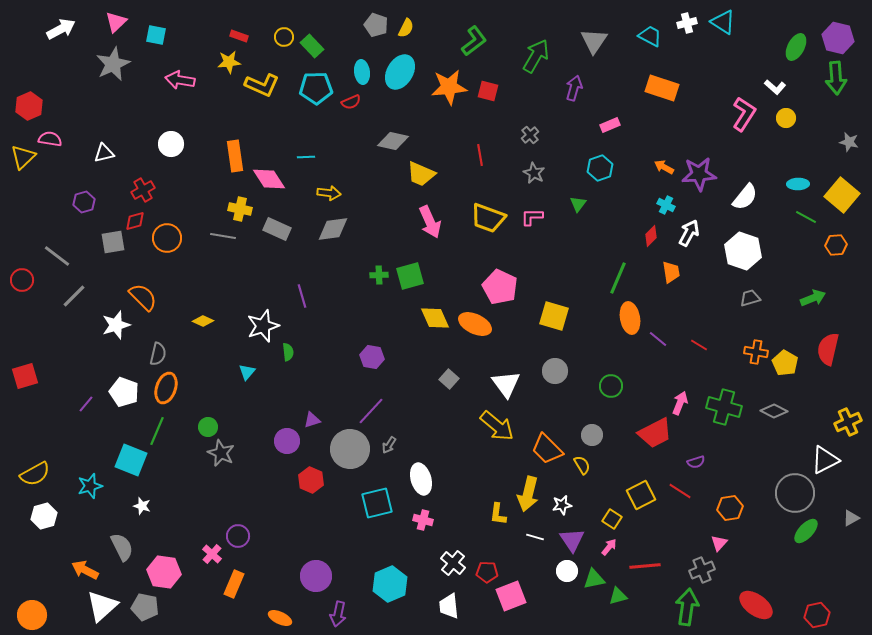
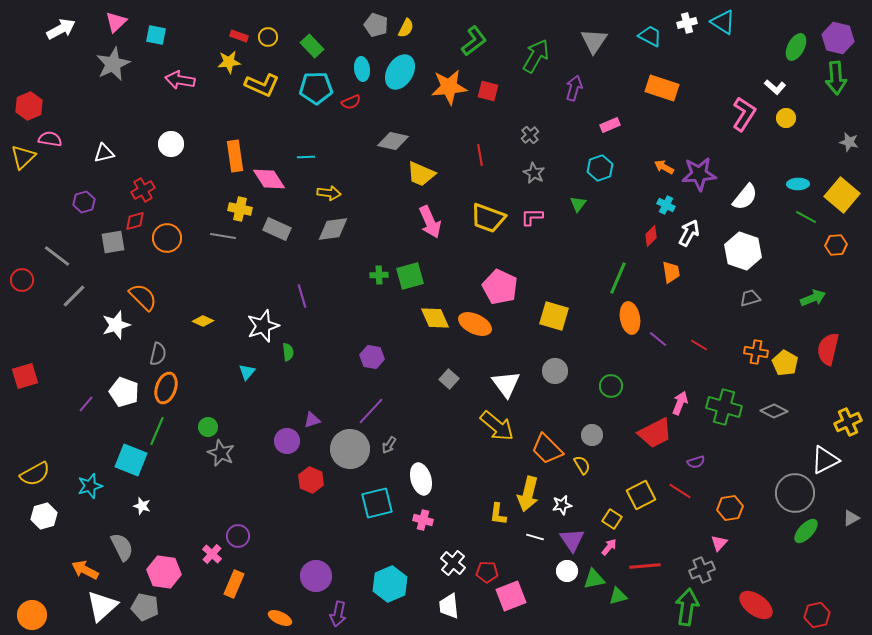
yellow circle at (284, 37): moved 16 px left
cyan ellipse at (362, 72): moved 3 px up
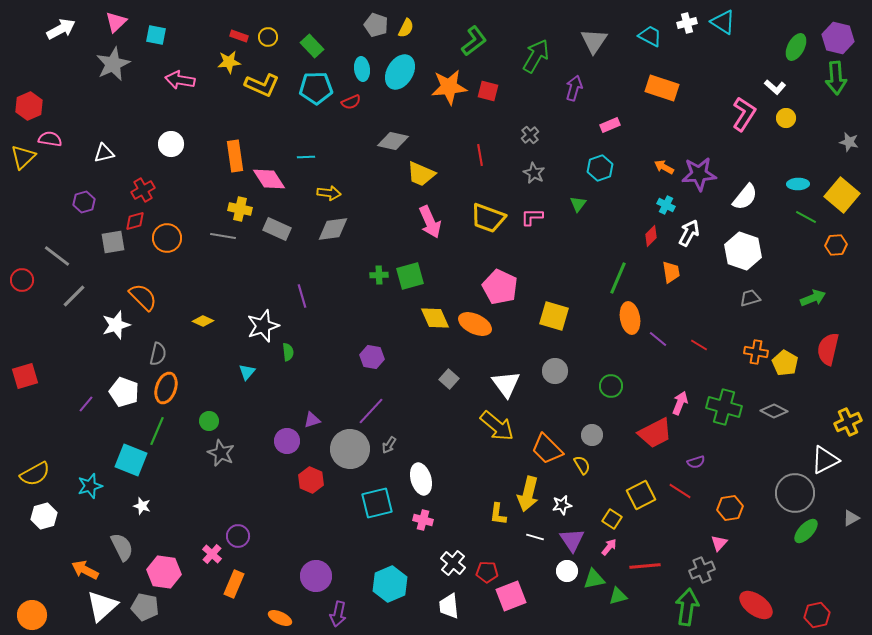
green circle at (208, 427): moved 1 px right, 6 px up
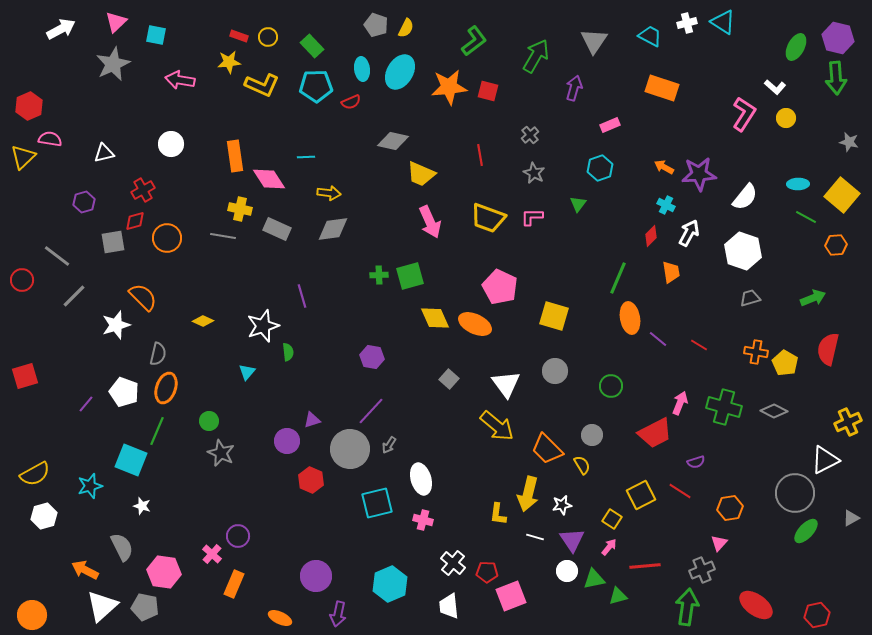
cyan pentagon at (316, 88): moved 2 px up
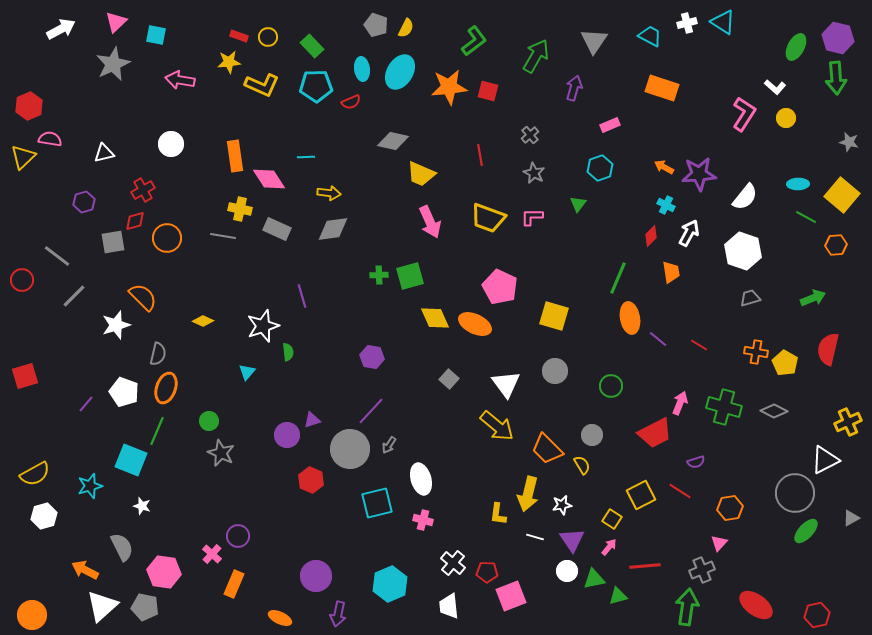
purple circle at (287, 441): moved 6 px up
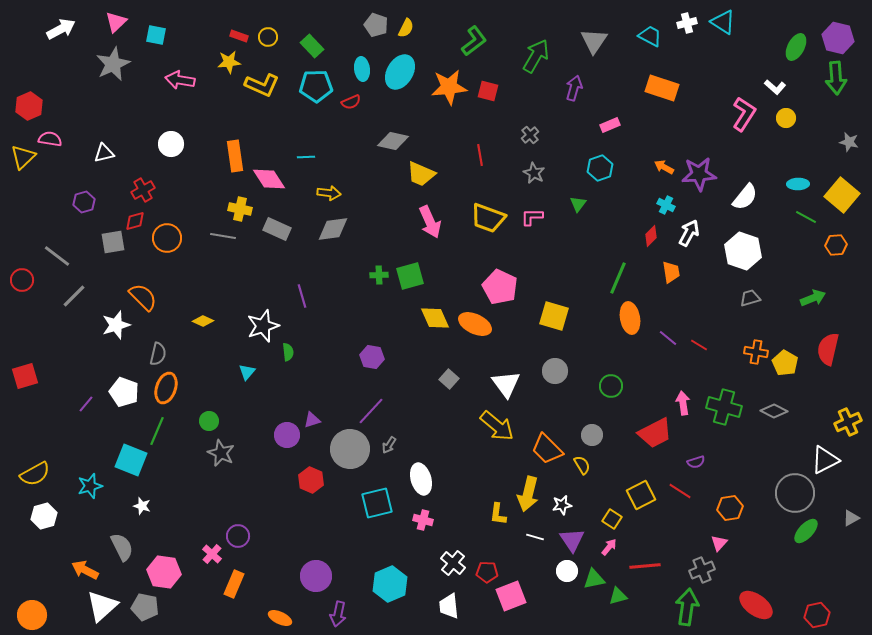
purple line at (658, 339): moved 10 px right, 1 px up
pink arrow at (680, 403): moved 3 px right; rotated 30 degrees counterclockwise
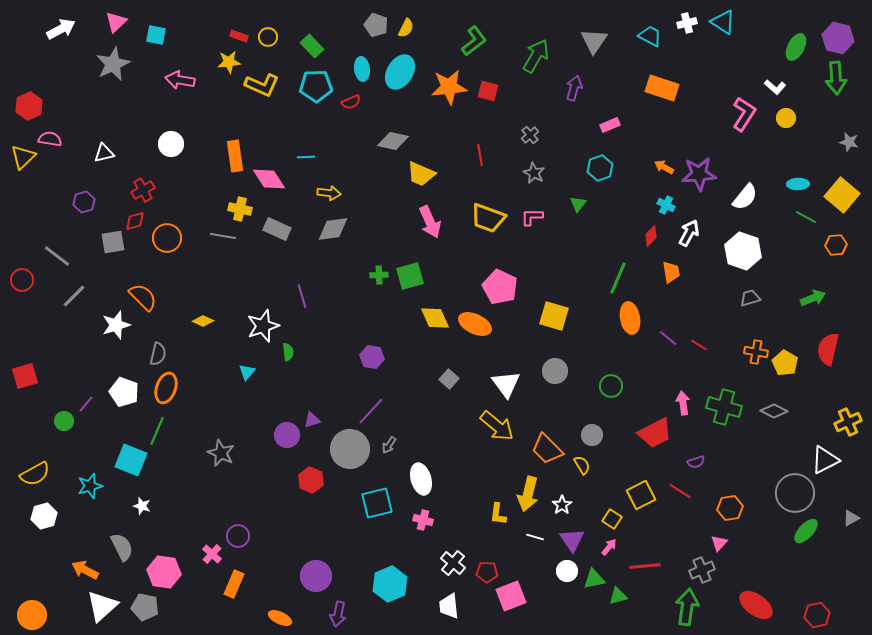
green circle at (209, 421): moved 145 px left
white star at (562, 505): rotated 24 degrees counterclockwise
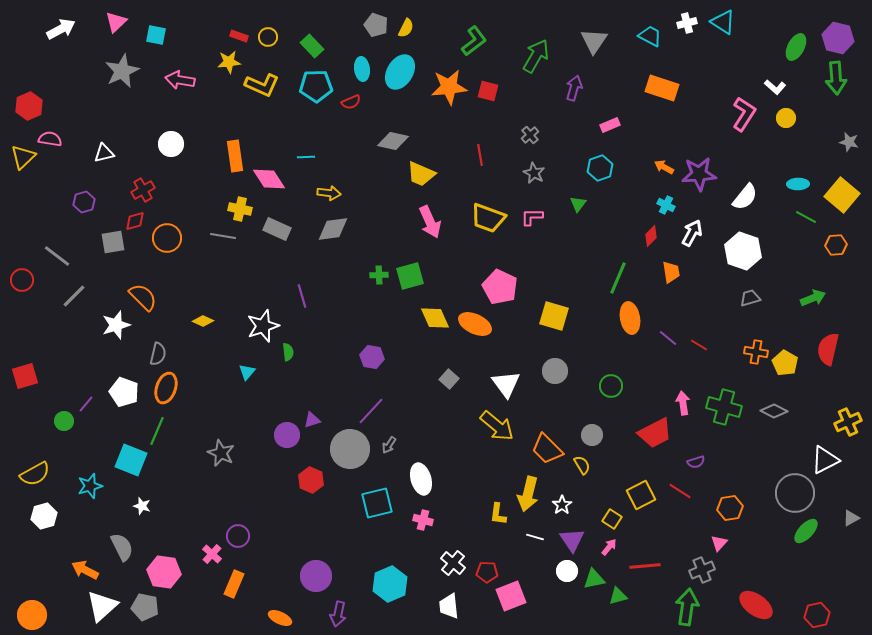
gray star at (113, 64): moved 9 px right, 7 px down
white arrow at (689, 233): moved 3 px right
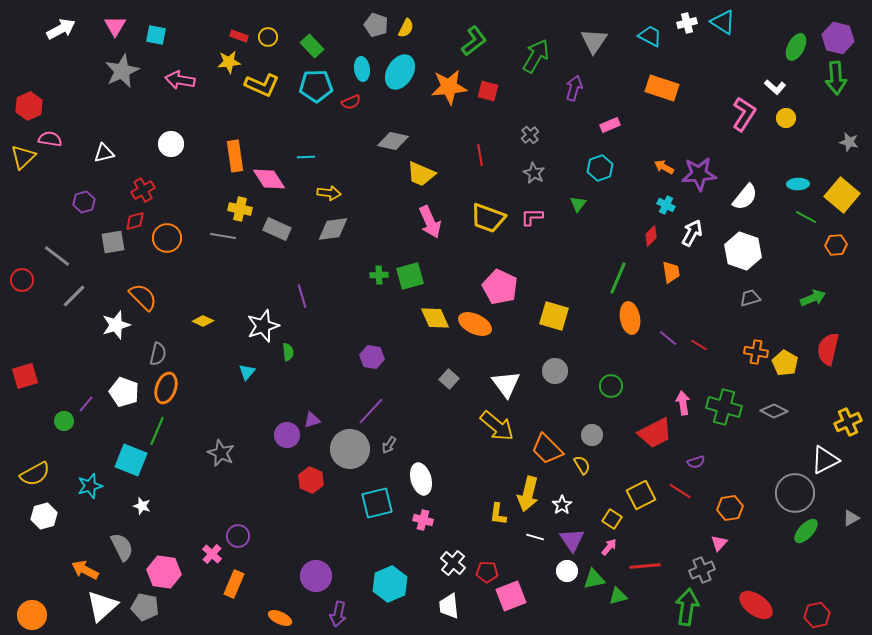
pink triangle at (116, 22): moved 1 px left, 4 px down; rotated 15 degrees counterclockwise
